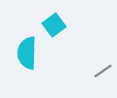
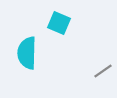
cyan square: moved 5 px right, 2 px up; rotated 30 degrees counterclockwise
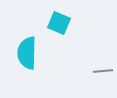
gray line: rotated 30 degrees clockwise
